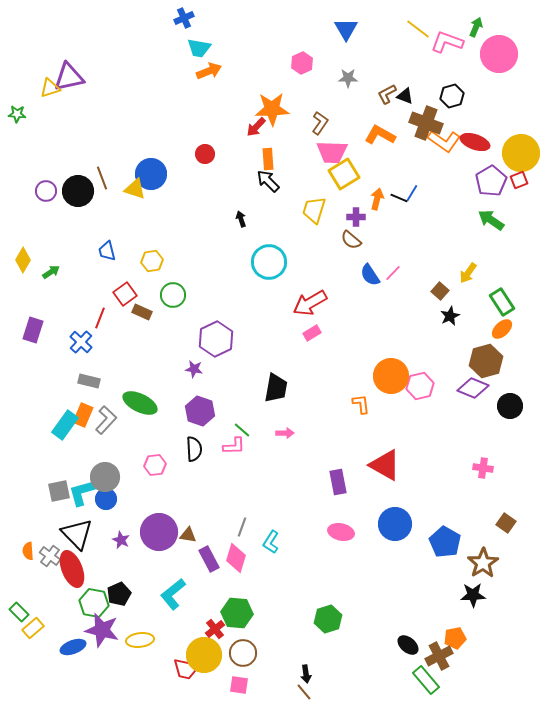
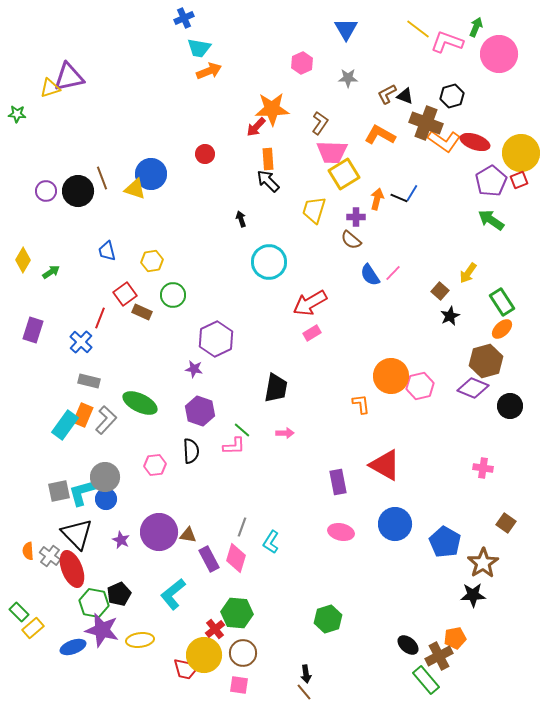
black semicircle at (194, 449): moved 3 px left, 2 px down
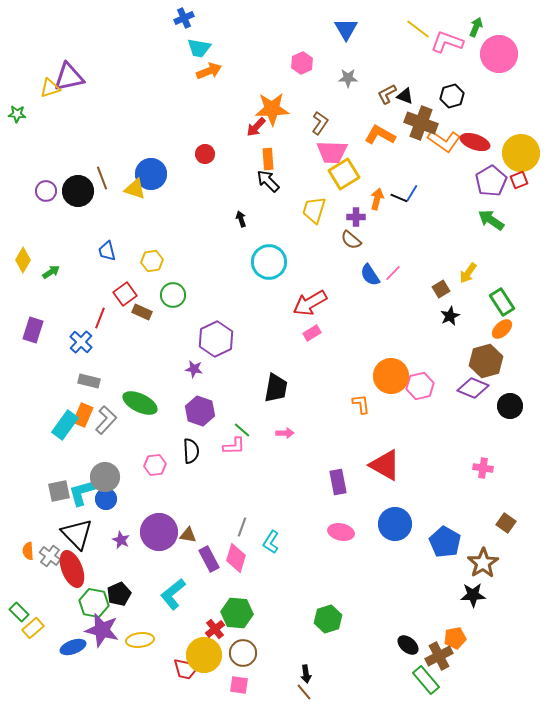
brown cross at (426, 123): moved 5 px left
brown square at (440, 291): moved 1 px right, 2 px up; rotated 18 degrees clockwise
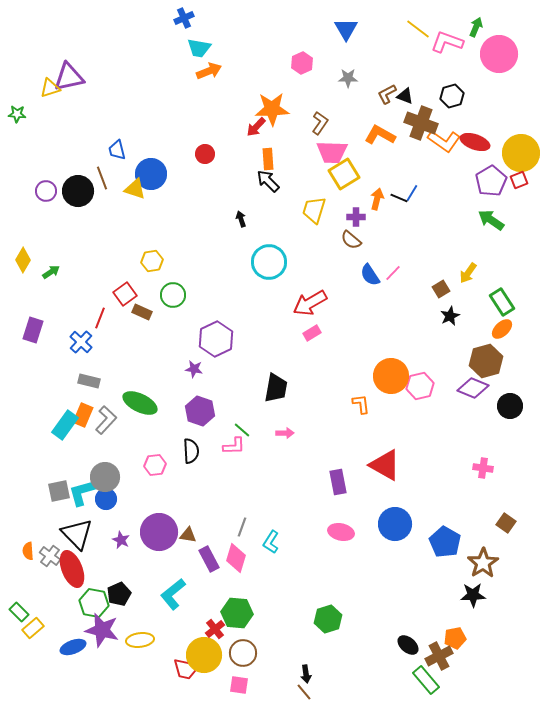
blue trapezoid at (107, 251): moved 10 px right, 101 px up
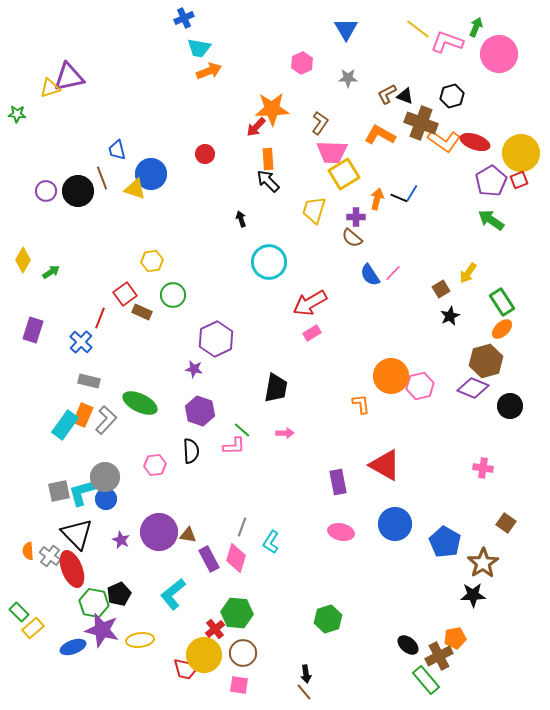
brown semicircle at (351, 240): moved 1 px right, 2 px up
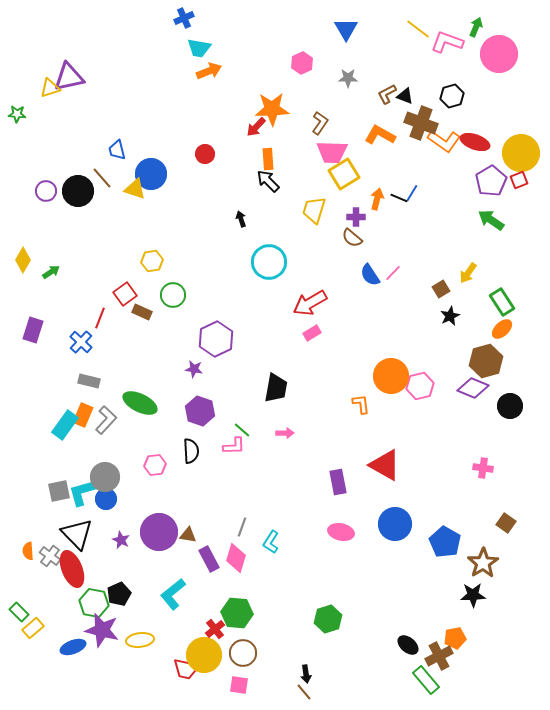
brown line at (102, 178): rotated 20 degrees counterclockwise
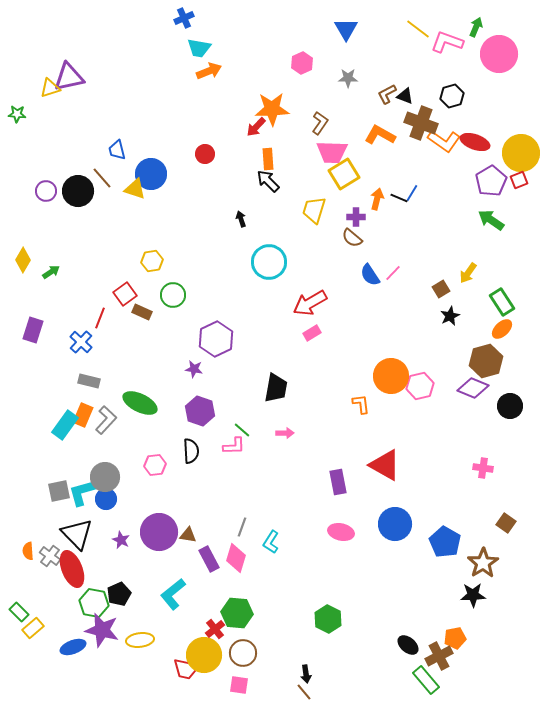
green hexagon at (328, 619): rotated 16 degrees counterclockwise
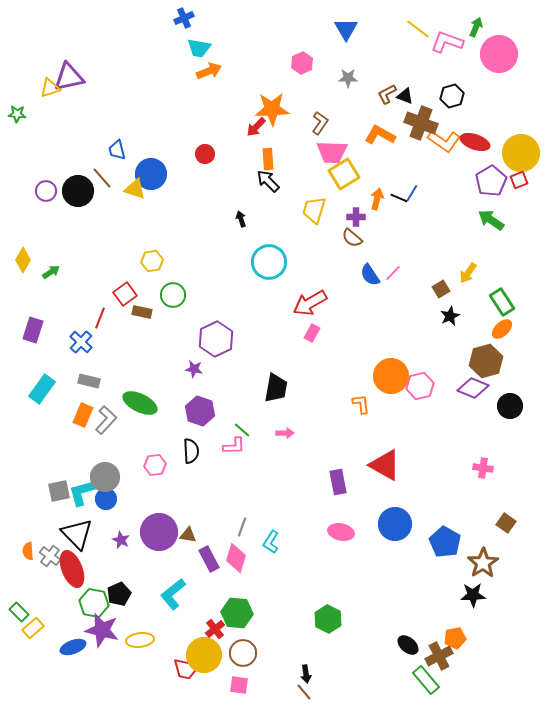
brown rectangle at (142, 312): rotated 12 degrees counterclockwise
pink rectangle at (312, 333): rotated 30 degrees counterclockwise
cyan rectangle at (65, 425): moved 23 px left, 36 px up
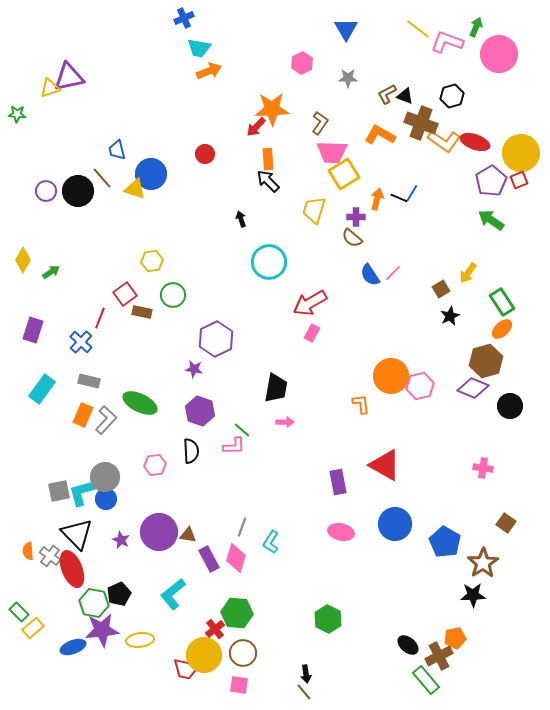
pink arrow at (285, 433): moved 11 px up
purple star at (102, 630): rotated 20 degrees counterclockwise
